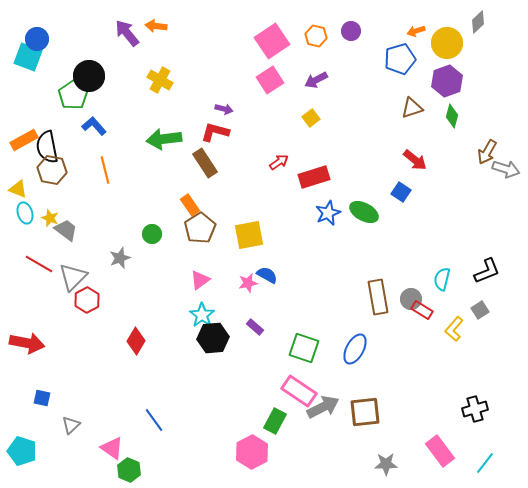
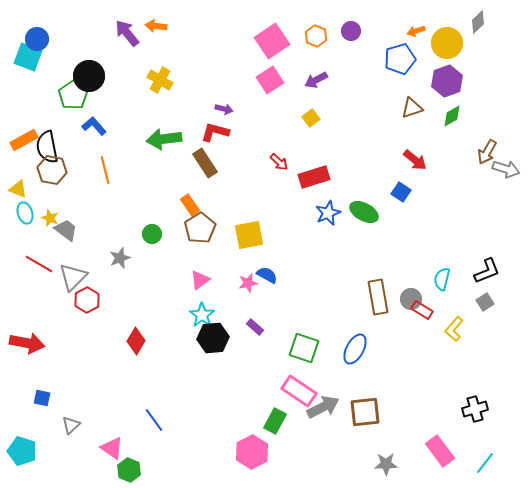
orange hexagon at (316, 36): rotated 10 degrees clockwise
green diamond at (452, 116): rotated 45 degrees clockwise
red arrow at (279, 162): rotated 78 degrees clockwise
gray square at (480, 310): moved 5 px right, 8 px up
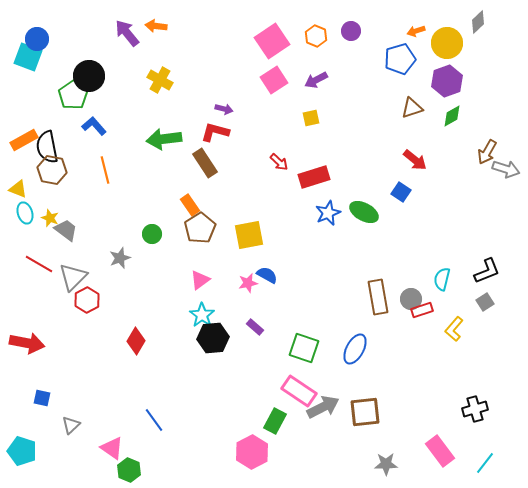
pink square at (270, 80): moved 4 px right
yellow square at (311, 118): rotated 24 degrees clockwise
red rectangle at (422, 310): rotated 50 degrees counterclockwise
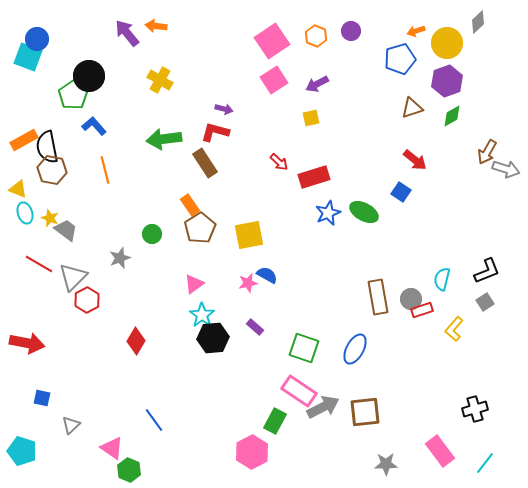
purple arrow at (316, 80): moved 1 px right, 4 px down
pink triangle at (200, 280): moved 6 px left, 4 px down
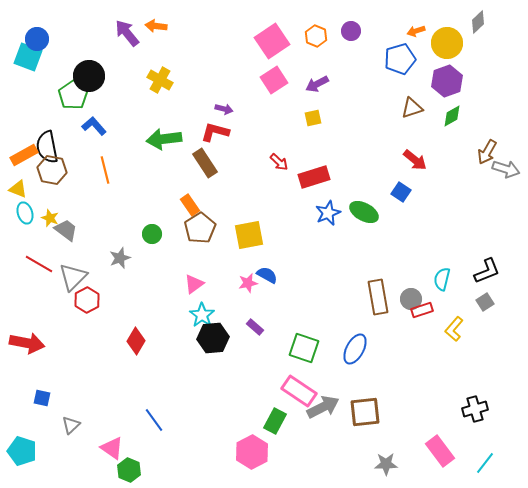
yellow square at (311, 118): moved 2 px right
orange rectangle at (24, 140): moved 15 px down
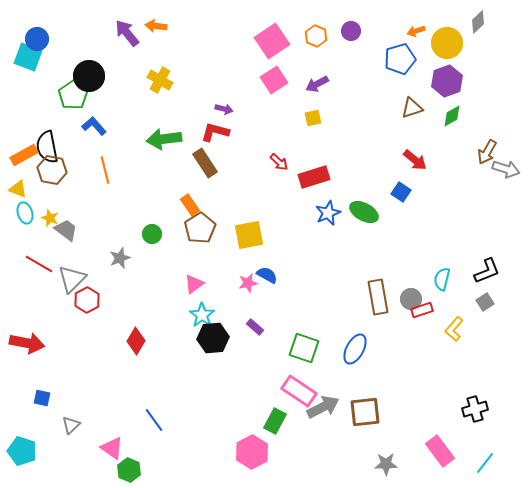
gray triangle at (73, 277): moved 1 px left, 2 px down
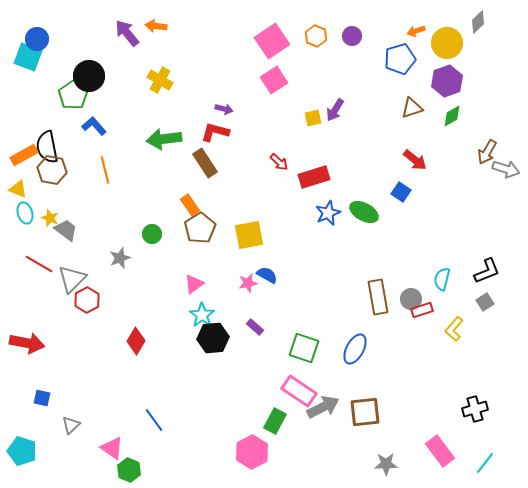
purple circle at (351, 31): moved 1 px right, 5 px down
purple arrow at (317, 84): moved 18 px right, 26 px down; rotated 30 degrees counterclockwise
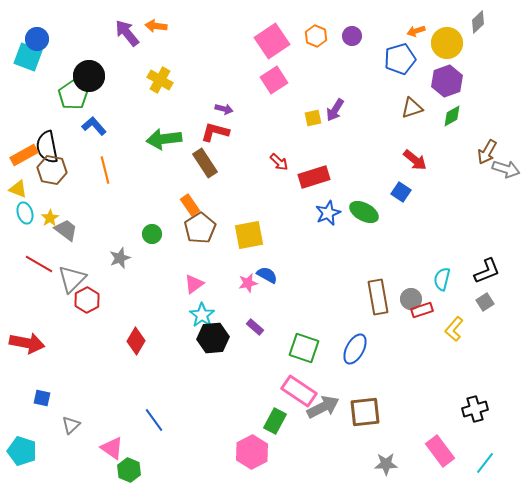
yellow star at (50, 218): rotated 18 degrees clockwise
